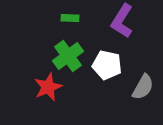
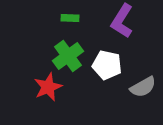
gray semicircle: rotated 32 degrees clockwise
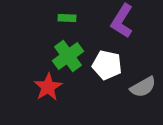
green rectangle: moved 3 px left
red star: rotated 8 degrees counterclockwise
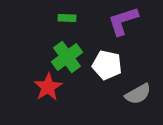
purple L-shape: moved 1 px right; rotated 40 degrees clockwise
green cross: moved 1 px left, 1 px down
gray semicircle: moved 5 px left, 7 px down
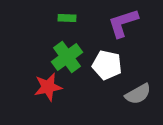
purple L-shape: moved 2 px down
red star: rotated 20 degrees clockwise
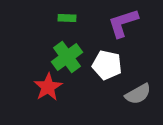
red star: rotated 20 degrees counterclockwise
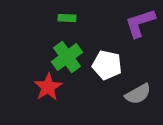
purple L-shape: moved 17 px right
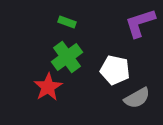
green rectangle: moved 4 px down; rotated 18 degrees clockwise
white pentagon: moved 8 px right, 5 px down
gray semicircle: moved 1 px left, 4 px down
